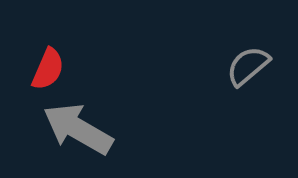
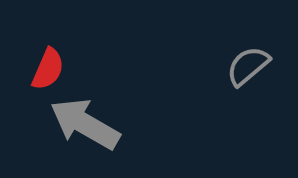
gray arrow: moved 7 px right, 5 px up
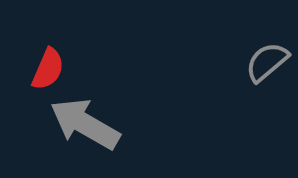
gray semicircle: moved 19 px right, 4 px up
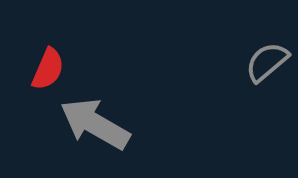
gray arrow: moved 10 px right
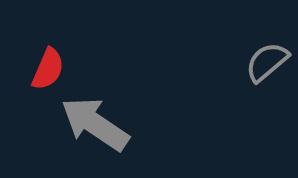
gray arrow: rotated 4 degrees clockwise
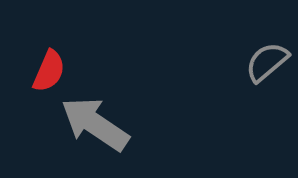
red semicircle: moved 1 px right, 2 px down
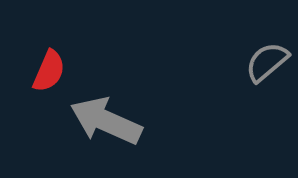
gray arrow: moved 11 px right, 3 px up; rotated 10 degrees counterclockwise
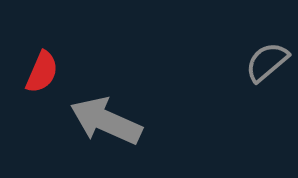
red semicircle: moved 7 px left, 1 px down
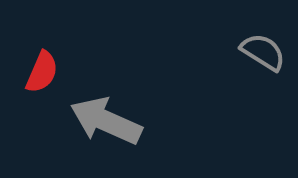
gray semicircle: moved 4 px left, 10 px up; rotated 72 degrees clockwise
